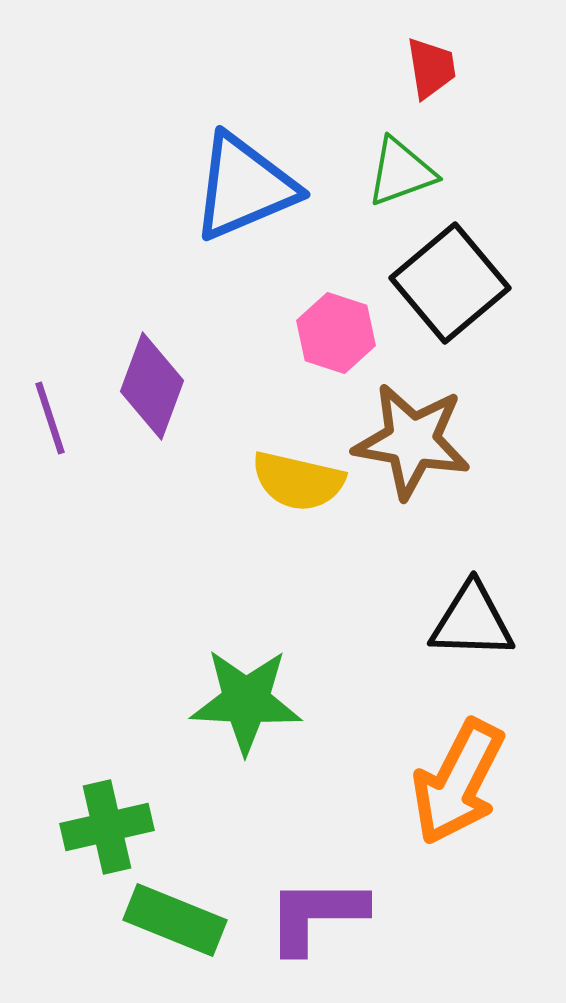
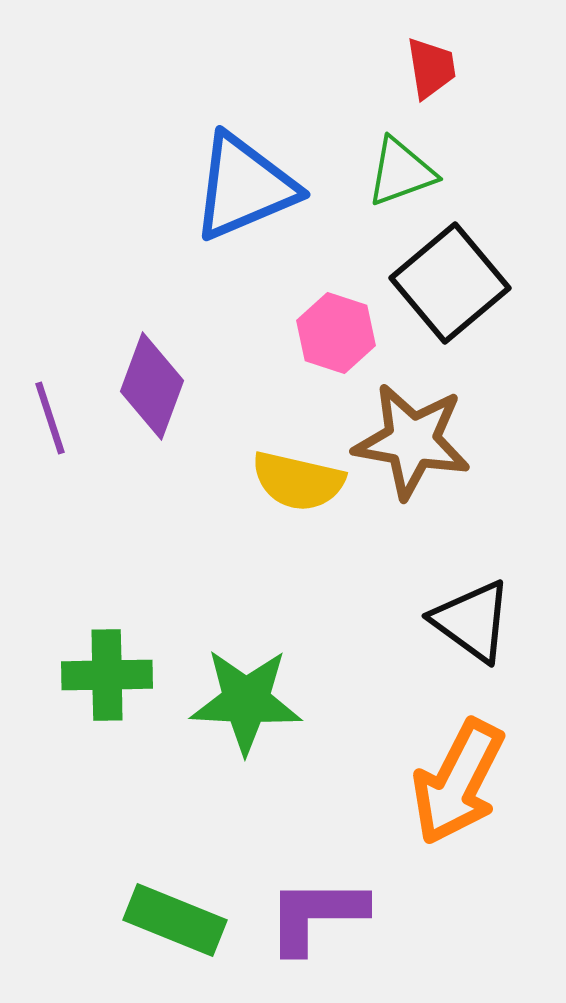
black triangle: rotated 34 degrees clockwise
green cross: moved 152 px up; rotated 12 degrees clockwise
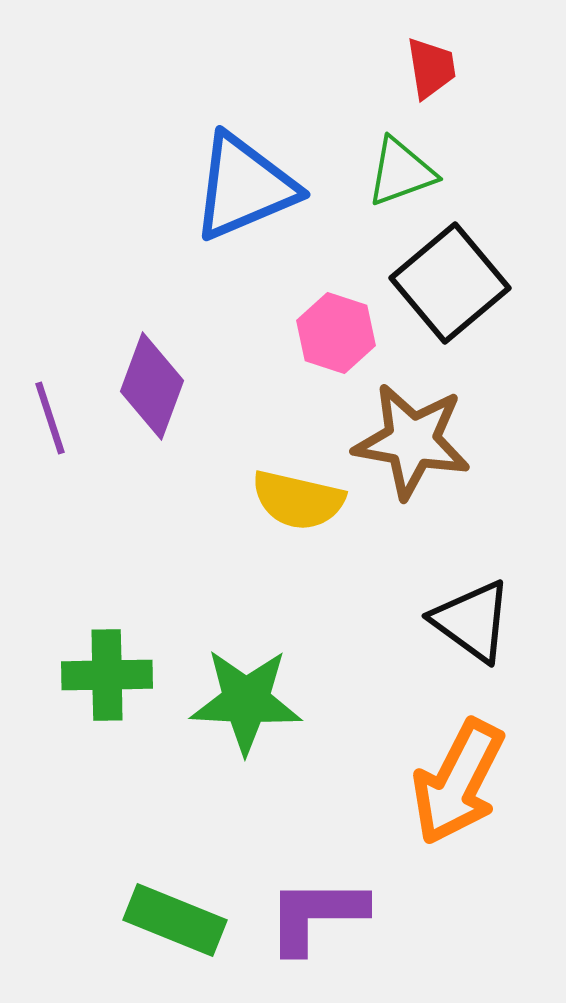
yellow semicircle: moved 19 px down
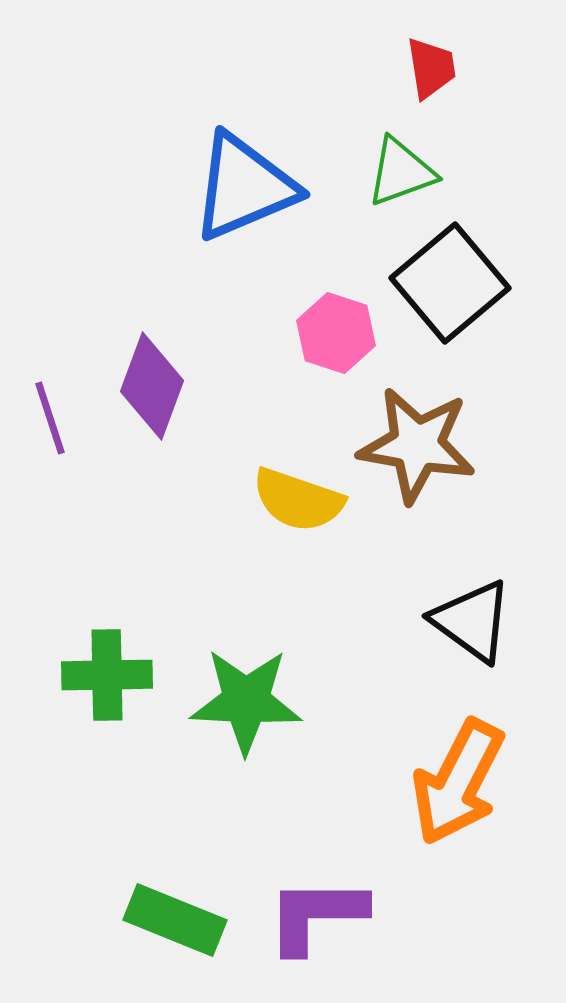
brown star: moved 5 px right, 4 px down
yellow semicircle: rotated 6 degrees clockwise
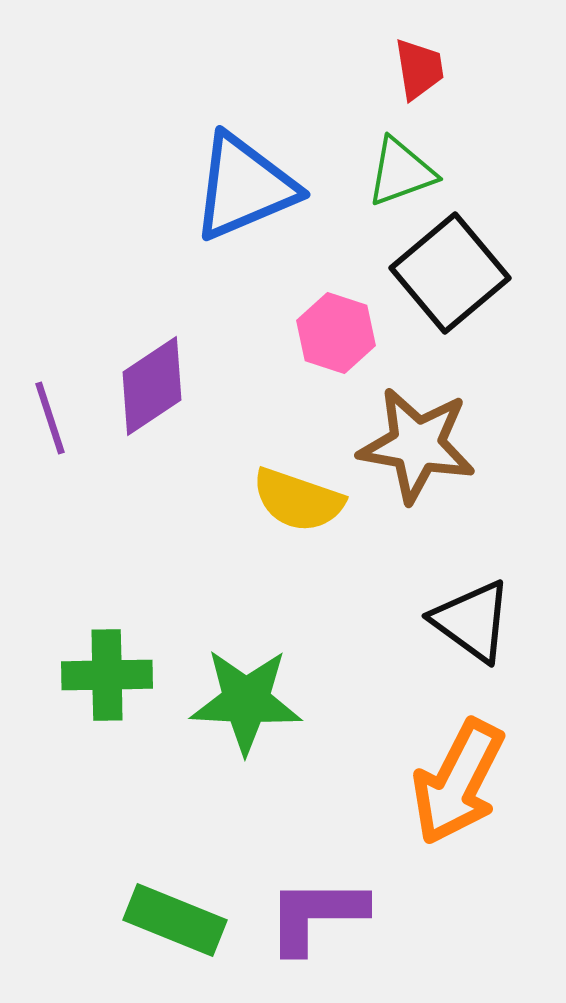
red trapezoid: moved 12 px left, 1 px down
black square: moved 10 px up
purple diamond: rotated 36 degrees clockwise
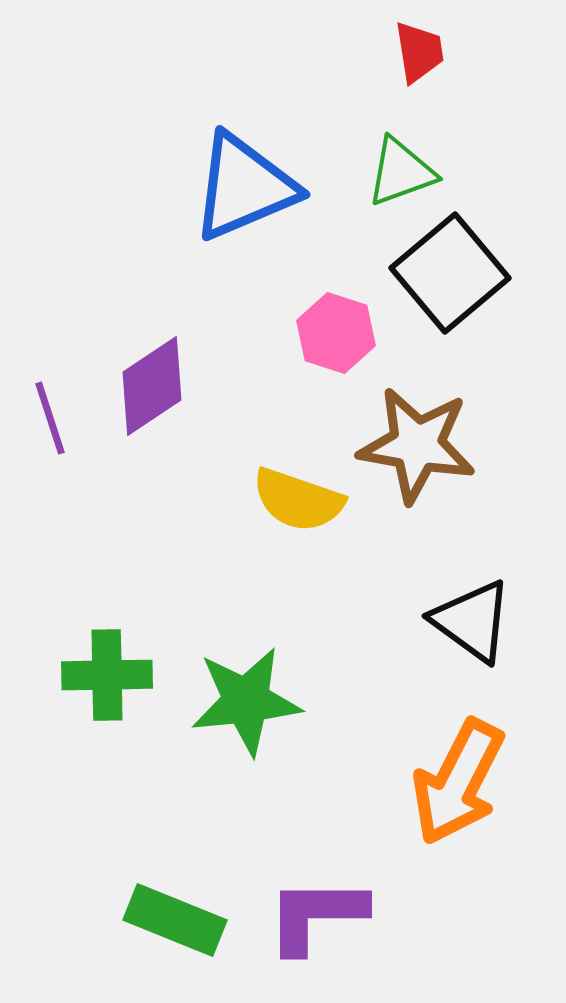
red trapezoid: moved 17 px up
green star: rotated 9 degrees counterclockwise
